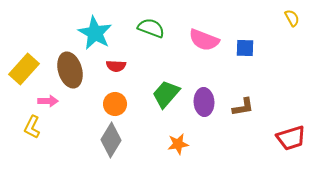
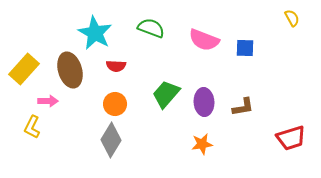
orange star: moved 24 px right
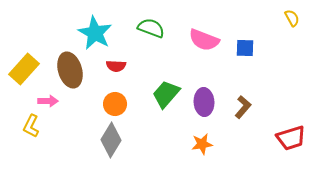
brown L-shape: rotated 40 degrees counterclockwise
yellow L-shape: moved 1 px left, 1 px up
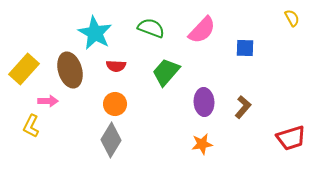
pink semicircle: moved 2 px left, 10 px up; rotated 68 degrees counterclockwise
green trapezoid: moved 22 px up
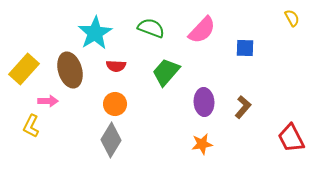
cyan star: rotated 12 degrees clockwise
red trapezoid: rotated 80 degrees clockwise
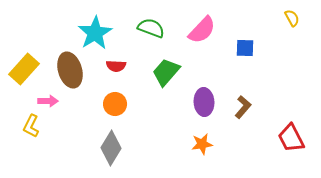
gray diamond: moved 8 px down
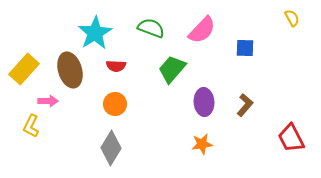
green trapezoid: moved 6 px right, 3 px up
brown L-shape: moved 2 px right, 2 px up
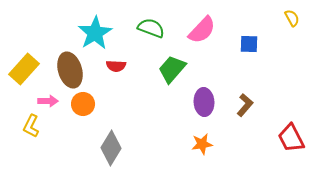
blue square: moved 4 px right, 4 px up
orange circle: moved 32 px left
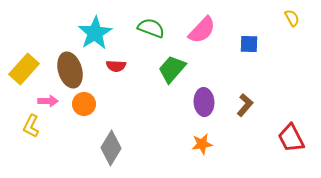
orange circle: moved 1 px right
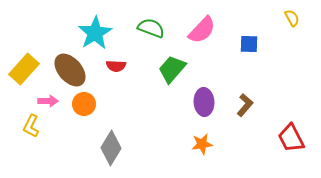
brown ellipse: rotated 24 degrees counterclockwise
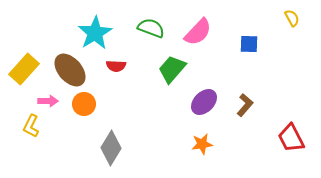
pink semicircle: moved 4 px left, 2 px down
purple ellipse: rotated 48 degrees clockwise
